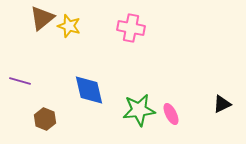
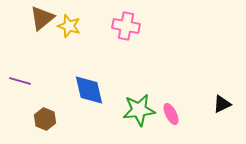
pink cross: moved 5 px left, 2 px up
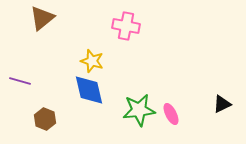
yellow star: moved 23 px right, 35 px down
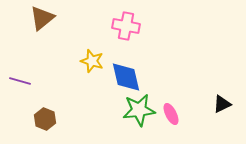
blue diamond: moved 37 px right, 13 px up
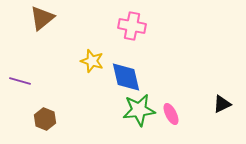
pink cross: moved 6 px right
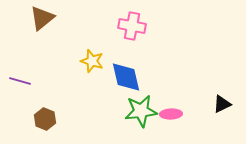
green star: moved 2 px right, 1 px down
pink ellipse: rotated 65 degrees counterclockwise
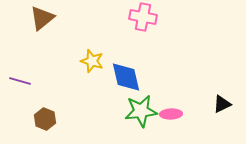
pink cross: moved 11 px right, 9 px up
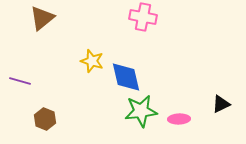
black triangle: moved 1 px left
pink ellipse: moved 8 px right, 5 px down
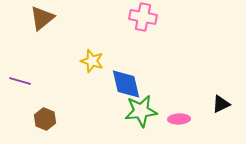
blue diamond: moved 7 px down
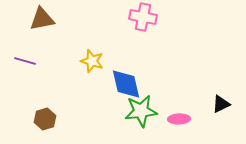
brown triangle: moved 1 px down; rotated 28 degrees clockwise
purple line: moved 5 px right, 20 px up
brown hexagon: rotated 20 degrees clockwise
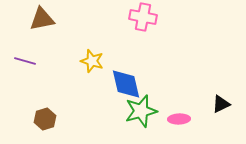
green star: rotated 8 degrees counterclockwise
